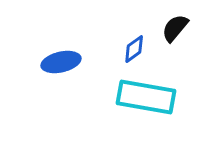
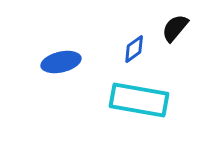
cyan rectangle: moved 7 px left, 3 px down
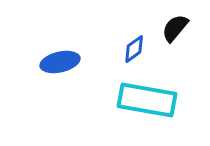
blue ellipse: moved 1 px left
cyan rectangle: moved 8 px right
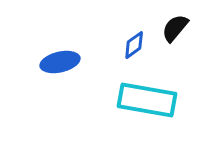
blue diamond: moved 4 px up
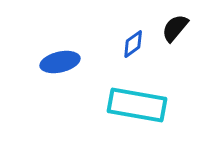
blue diamond: moved 1 px left, 1 px up
cyan rectangle: moved 10 px left, 5 px down
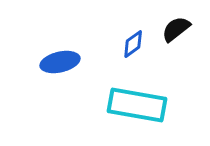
black semicircle: moved 1 px right, 1 px down; rotated 12 degrees clockwise
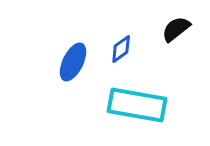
blue diamond: moved 12 px left, 5 px down
blue ellipse: moved 13 px right; rotated 51 degrees counterclockwise
